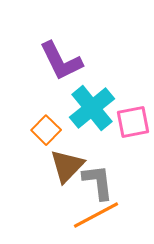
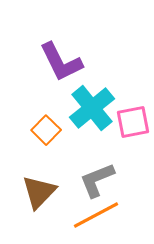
purple L-shape: moved 1 px down
brown triangle: moved 28 px left, 26 px down
gray L-shape: moved 1 px left, 2 px up; rotated 105 degrees counterclockwise
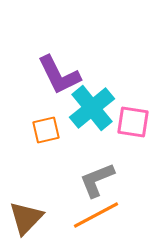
purple L-shape: moved 2 px left, 13 px down
pink square: rotated 20 degrees clockwise
orange square: rotated 32 degrees clockwise
brown triangle: moved 13 px left, 26 px down
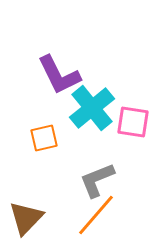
orange square: moved 2 px left, 8 px down
orange line: rotated 21 degrees counterclockwise
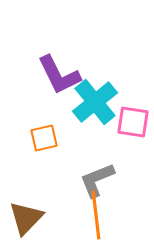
cyan cross: moved 3 px right, 6 px up
orange line: rotated 48 degrees counterclockwise
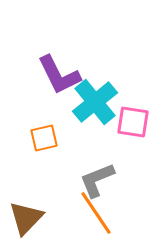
orange line: moved 2 px up; rotated 27 degrees counterclockwise
